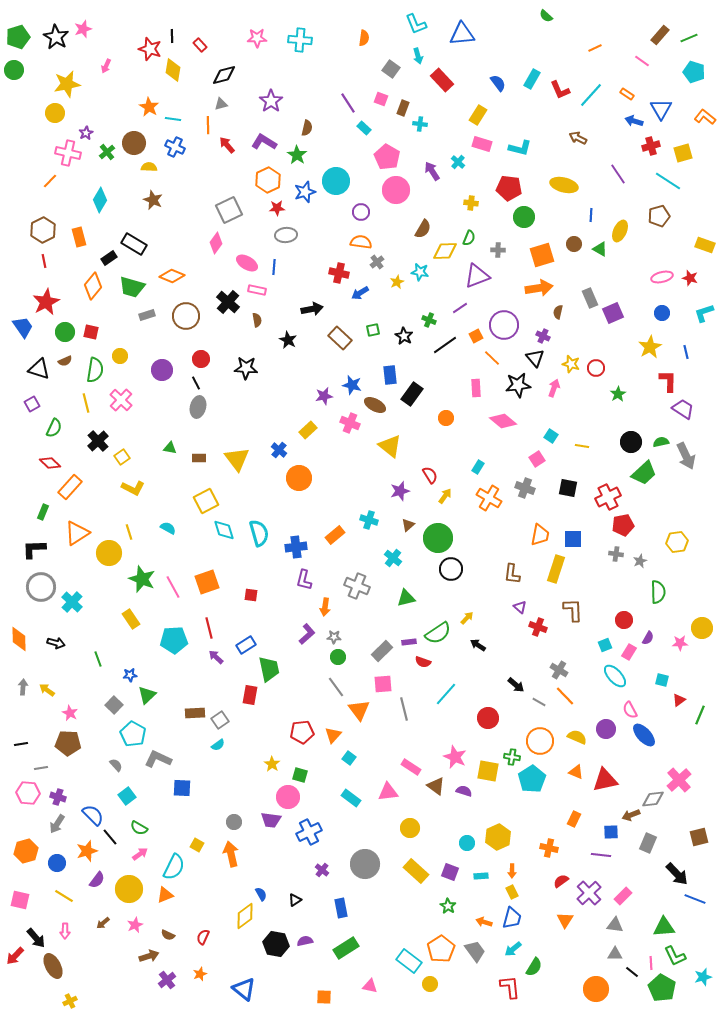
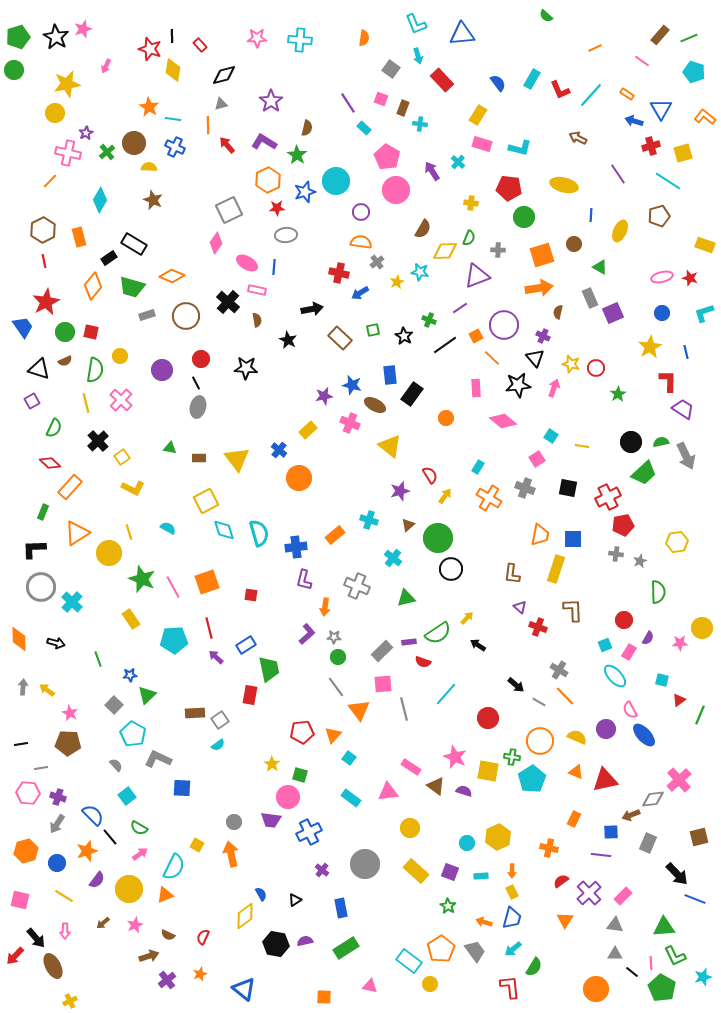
green triangle at (600, 249): moved 18 px down
purple square at (32, 404): moved 3 px up
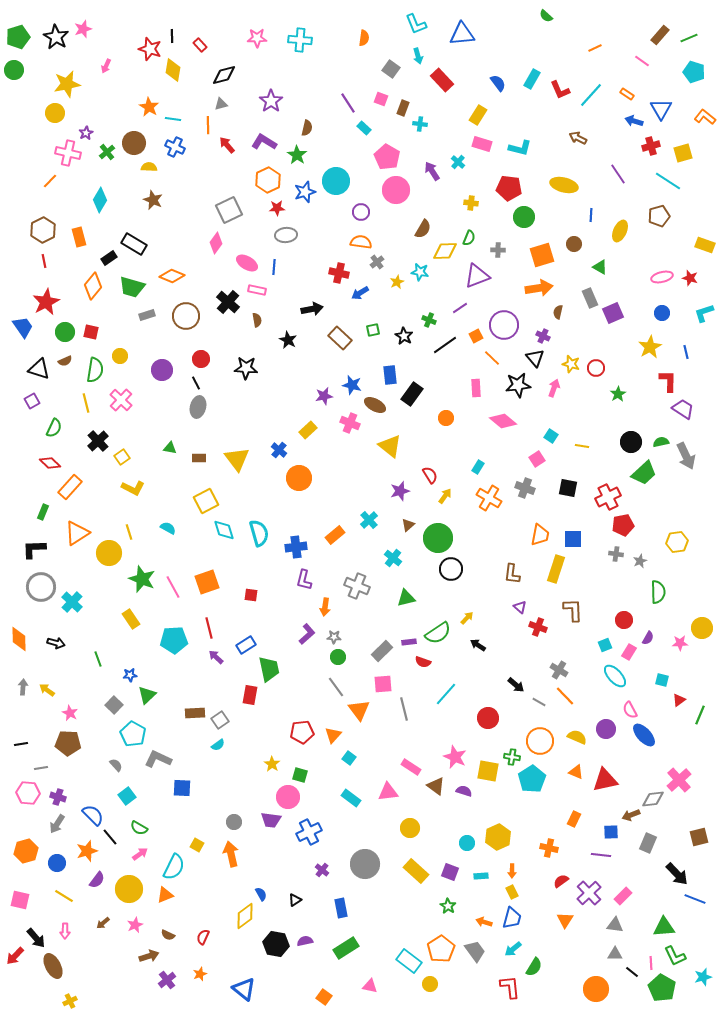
cyan cross at (369, 520): rotated 30 degrees clockwise
orange square at (324, 997): rotated 35 degrees clockwise
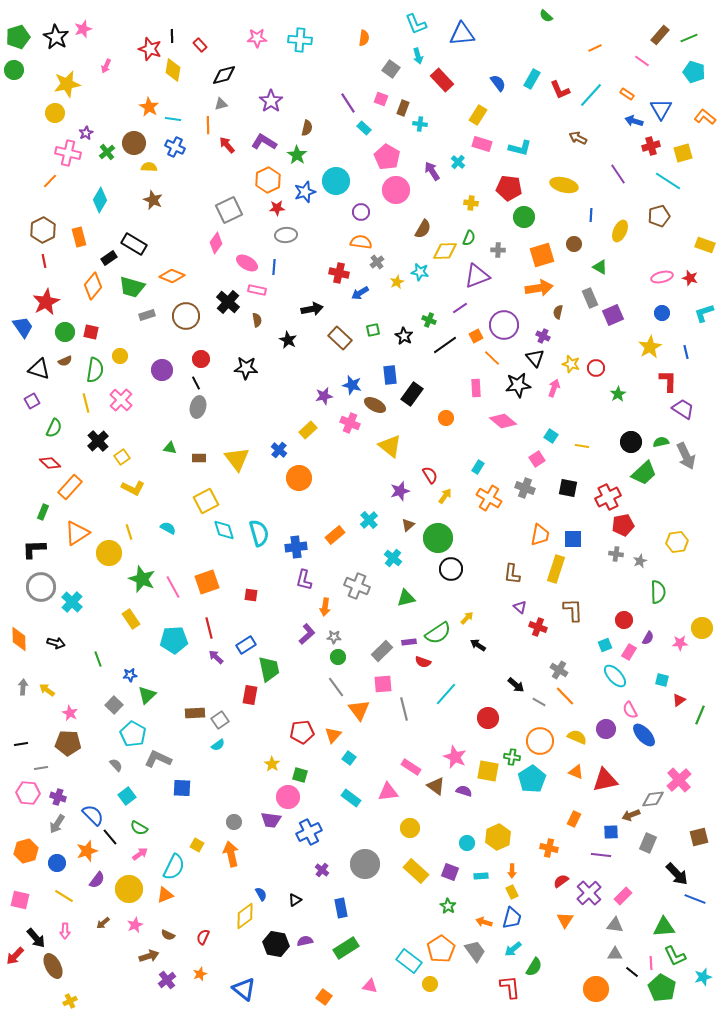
purple square at (613, 313): moved 2 px down
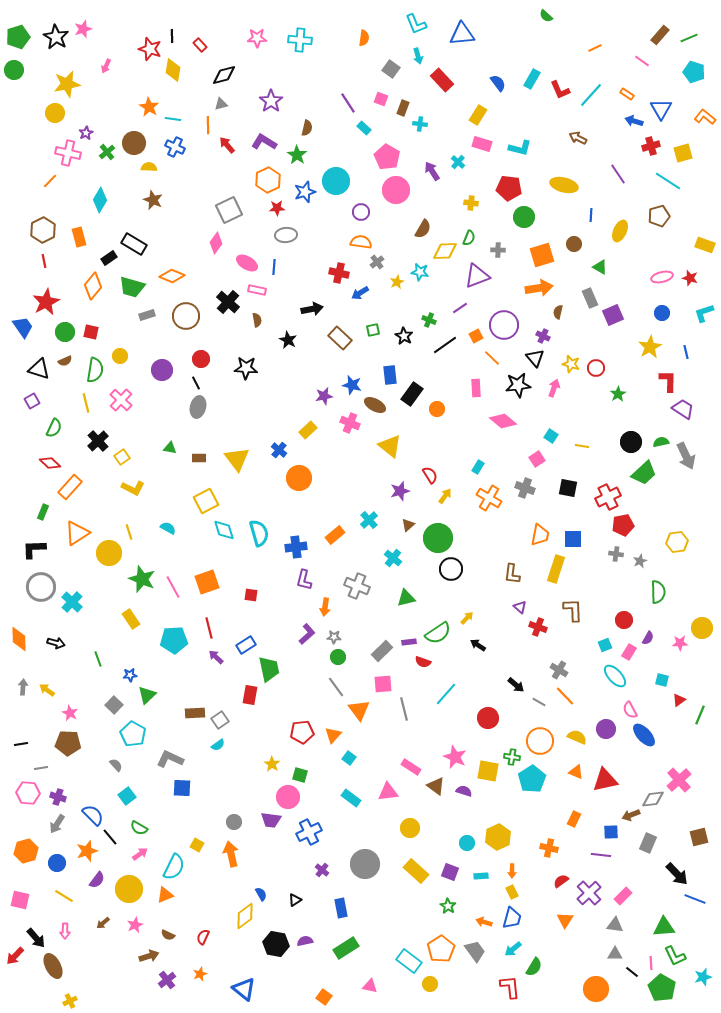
orange circle at (446, 418): moved 9 px left, 9 px up
gray L-shape at (158, 759): moved 12 px right
